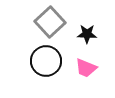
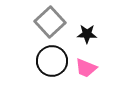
black circle: moved 6 px right
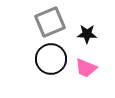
gray square: rotated 20 degrees clockwise
black circle: moved 1 px left, 2 px up
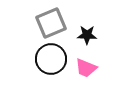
gray square: moved 1 px right, 1 px down
black star: moved 1 px down
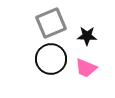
black star: moved 1 px down
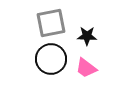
gray square: rotated 12 degrees clockwise
pink trapezoid: rotated 15 degrees clockwise
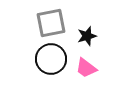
black star: rotated 18 degrees counterclockwise
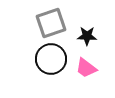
gray square: rotated 8 degrees counterclockwise
black star: rotated 18 degrees clockwise
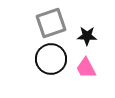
pink trapezoid: rotated 25 degrees clockwise
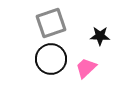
black star: moved 13 px right
pink trapezoid: rotated 75 degrees clockwise
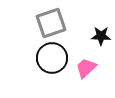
black star: moved 1 px right
black circle: moved 1 px right, 1 px up
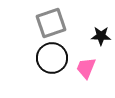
pink trapezoid: rotated 25 degrees counterclockwise
